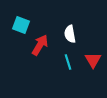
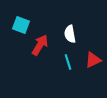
red triangle: rotated 36 degrees clockwise
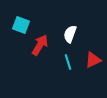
white semicircle: rotated 30 degrees clockwise
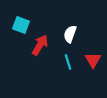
red triangle: rotated 36 degrees counterclockwise
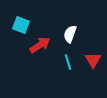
red arrow: rotated 25 degrees clockwise
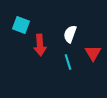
red arrow: rotated 120 degrees clockwise
red triangle: moved 7 px up
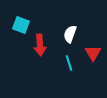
cyan line: moved 1 px right, 1 px down
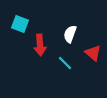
cyan square: moved 1 px left, 1 px up
red triangle: rotated 18 degrees counterclockwise
cyan line: moved 4 px left; rotated 28 degrees counterclockwise
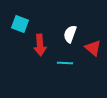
red triangle: moved 5 px up
cyan line: rotated 42 degrees counterclockwise
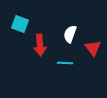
red triangle: rotated 12 degrees clockwise
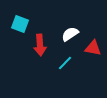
white semicircle: rotated 36 degrees clockwise
red triangle: rotated 42 degrees counterclockwise
cyan line: rotated 49 degrees counterclockwise
